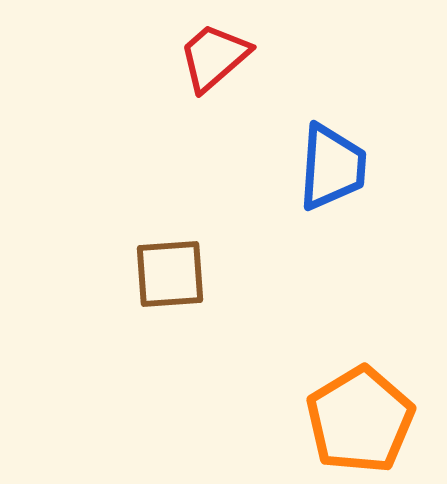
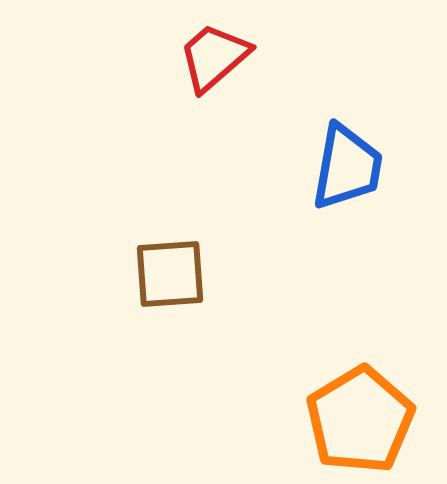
blue trapezoid: moved 15 px right; rotated 6 degrees clockwise
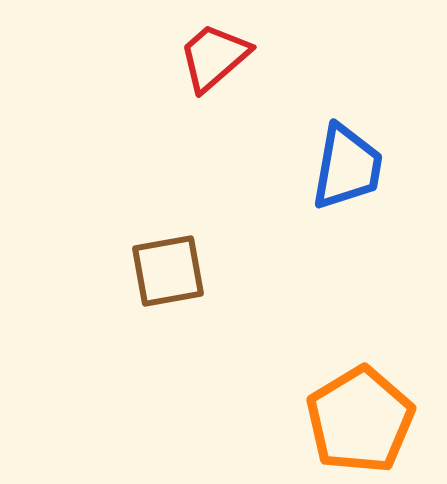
brown square: moved 2 px left, 3 px up; rotated 6 degrees counterclockwise
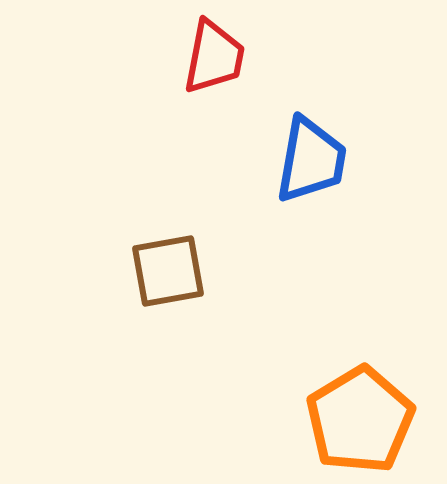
red trapezoid: rotated 142 degrees clockwise
blue trapezoid: moved 36 px left, 7 px up
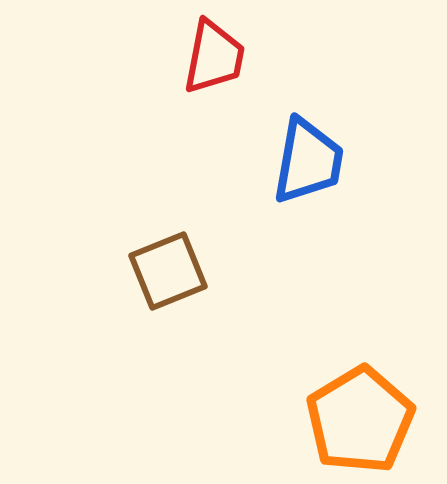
blue trapezoid: moved 3 px left, 1 px down
brown square: rotated 12 degrees counterclockwise
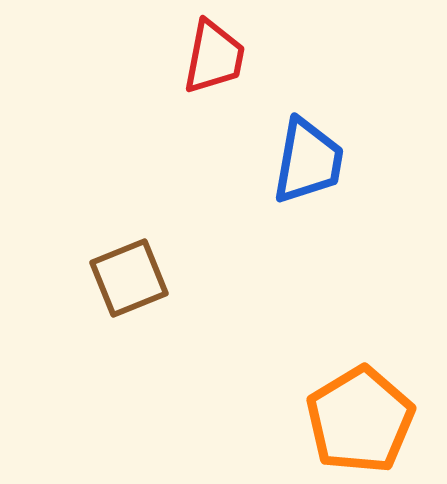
brown square: moved 39 px left, 7 px down
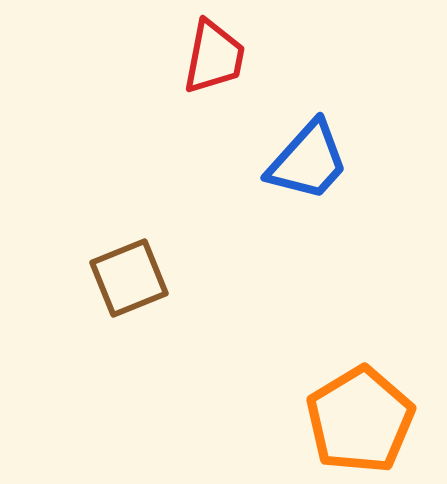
blue trapezoid: rotated 32 degrees clockwise
